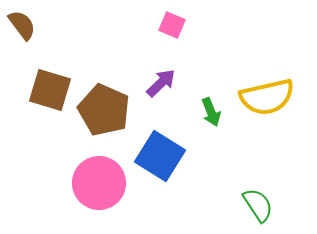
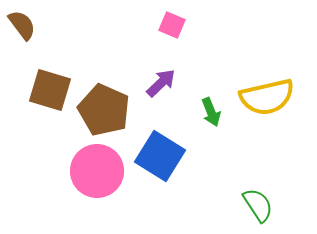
pink circle: moved 2 px left, 12 px up
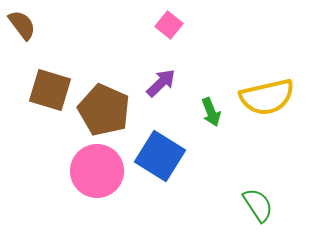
pink square: moved 3 px left; rotated 16 degrees clockwise
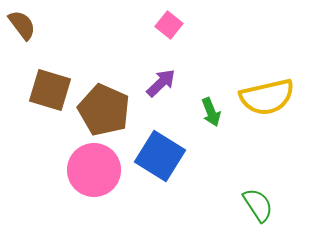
pink circle: moved 3 px left, 1 px up
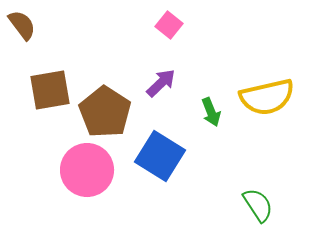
brown square: rotated 27 degrees counterclockwise
brown pentagon: moved 1 px right, 2 px down; rotated 9 degrees clockwise
pink circle: moved 7 px left
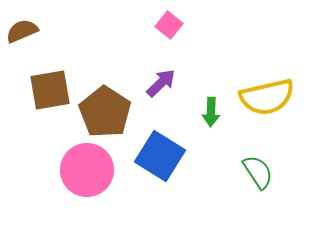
brown semicircle: moved 6 px down; rotated 76 degrees counterclockwise
green arrow: rotated 24 degrees clockwise
green semicircle: moved 33 px up
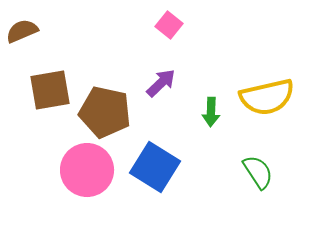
brown pentagon: rotated 21 degrees counterclockwise
blue square: moved 5 px left, 11 px down
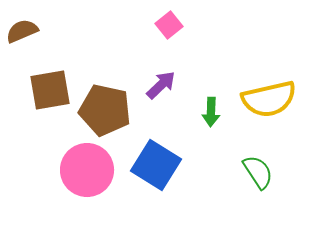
pink square: rotated 12 degrees clockwise
purple arrow: moved 2 px down
yellow semicircle: moved 2 px right, 2 px down
brown pentagon: moved 2 px up
blue square: moved 1 px right, 2 px up
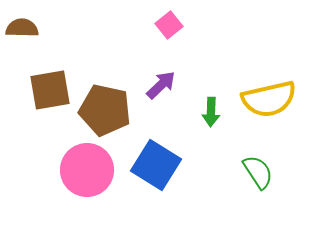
brown semicircle: moved 3 px up; rotated 24 degrees clockwise
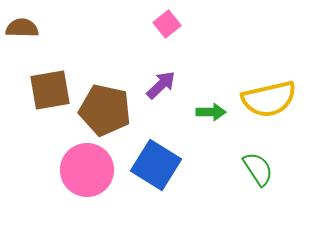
pink square: moved 2 px left, 1 px up
green arrow: rotated 92 degrees counterclockwise
green semicircle: moved 3 px up
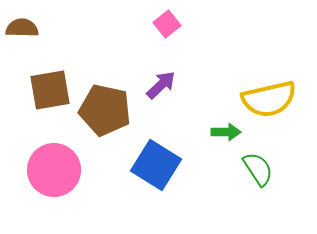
green arrow: moved 15 px right, 20 px down
pink circle: moved 33 px left
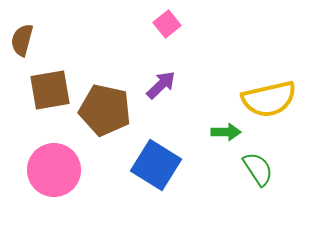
brown semicircle: moved 12 px down; rotated 76 degrees counterclockwise
